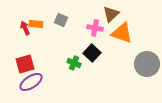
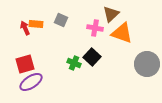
black square: moved 4 px down
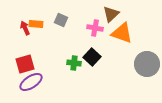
green cross: rotated 16 degrees counterclockwise
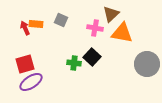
orange triangle: rotated 10 degrees counterclockwise
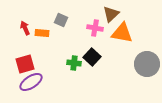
orange rectangle: moved 6 px right, 9 px down
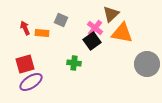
pink cross: rotated 28 degrees clockwise
black square: moved 16 px up; rotated 12 degrees clockwise
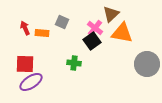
gray square: moved 1 px right, 2 px down
red square: rotated 18 degrees clockwise
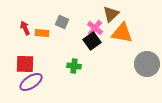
green cross: moved 3 px down
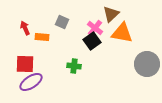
orange rectangle: moved 4 px down
